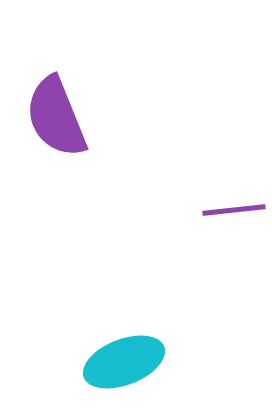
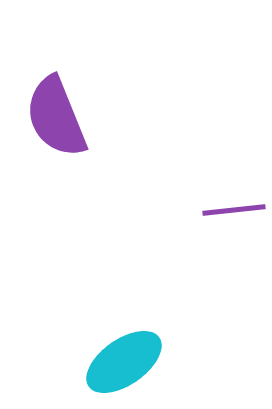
cyan ellipse: rotated 14 degrees counterclockwise
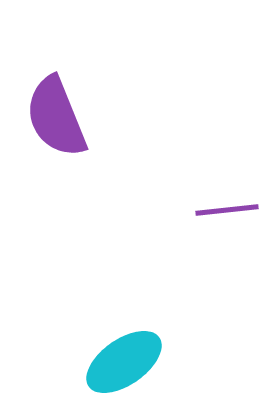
purple line: moved 7 px left
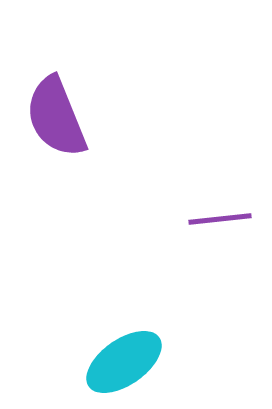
purple line: moved 7 px left, 9 px down
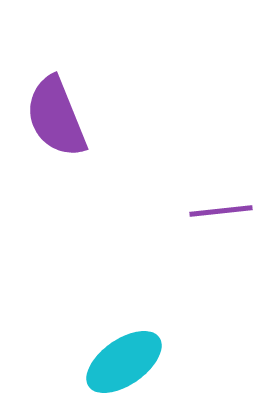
purple line: moved 1 px right, 8 px up
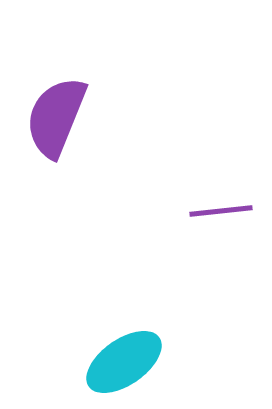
purple semicircle: rotated 44 degrees clockwise
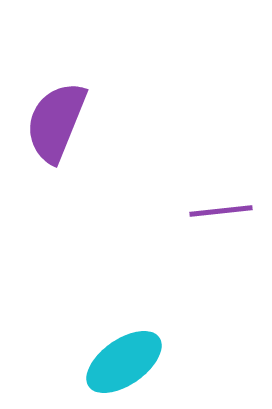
purple semicircle: moved 5 px down
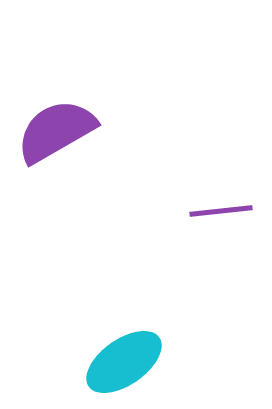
purple semicircle: moved 9 px down; rotated 38 degrees clockwise
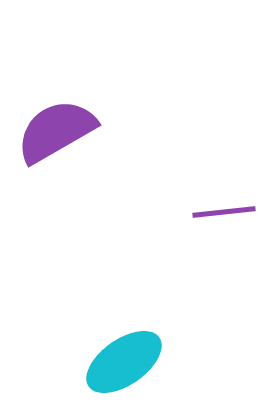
purple line: moved 3 px right, 1 px down
